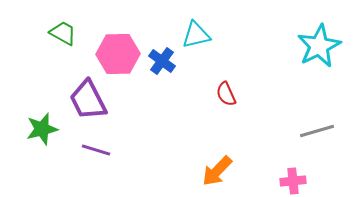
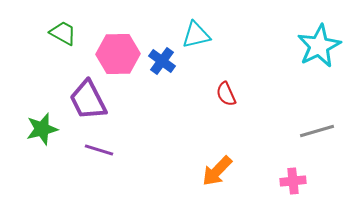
purple line: moved 3 px right
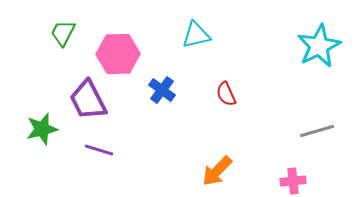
green trapezoid: rotated 92 degrees counterclockwise
blue cross: moved 29 px down
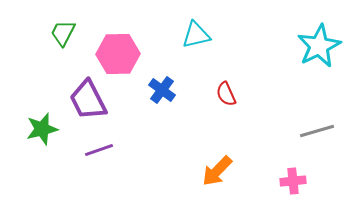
purple line: rotated 36 degrees counterclockwise
